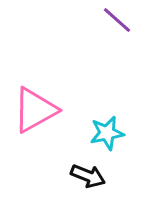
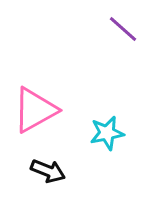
purple line: moved 6 px right, 9 px down
black arrow: moved 40 px left, 5 px up
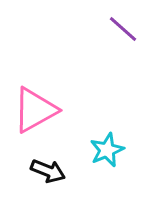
cyan star: moved 17 px down; rotated 12 degrees counterclockwise
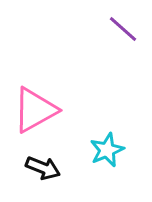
black arrow: moved 5 px left, 3 px up
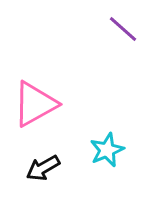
pink triangle: moved 6 px up
black arrow: rotated 128 degrees clockwise
